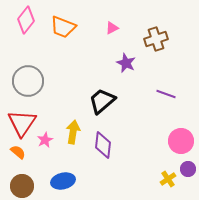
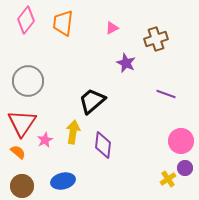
orange trapezoid: moved 4 px up; rotated 76 degrees clockwise
black trapezoid: moved 10 px left
purple circle: moved 3 px left, 1 px up
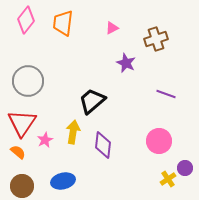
pink circle: moved 22 px left
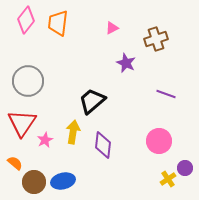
orange trapezoid: moved 5 px left
orange semicircle: moved 3 px left, 11 px down
brown circle: moved 12 px right, 4 px up
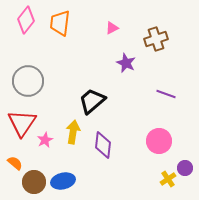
orange trapezoid: moved 2 px right
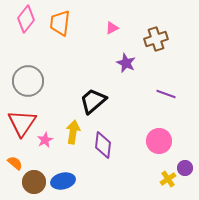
pink diamond: moved 1 px up
black trapezoid: moved 1 px right
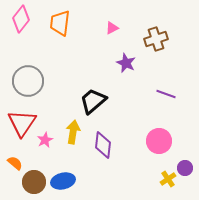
pink diamond: moved 5 px left
